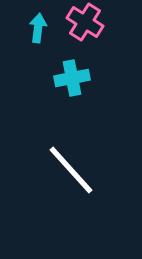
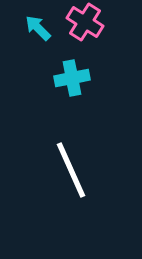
cyan arrow: rotated 52 degrees counterclockwise
white line: rotated 18 degrees clockwise
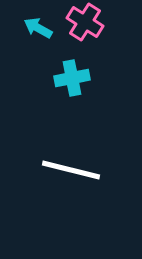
cyan arrow: rotated 16 degrees counterclockwise
white line: rotated 52 degrees counterclockwise
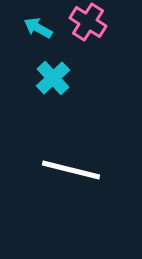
pink cross: moved 3 px right
cyan cross: moved 19 px left; rotated 32 degrees counterclockwise
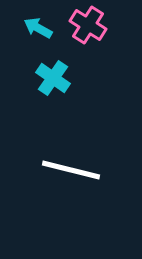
pink cross: moved 3 px down
cyan cross: rotated 12 degrees counterclockwise
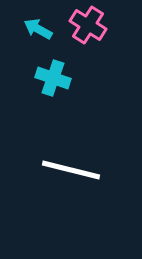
cyan arrow: moved 1 px down
cyan cross: rotated 16 degrees counterclockwise
